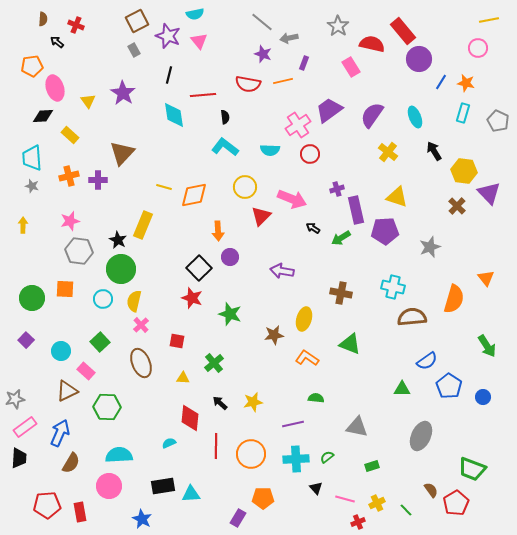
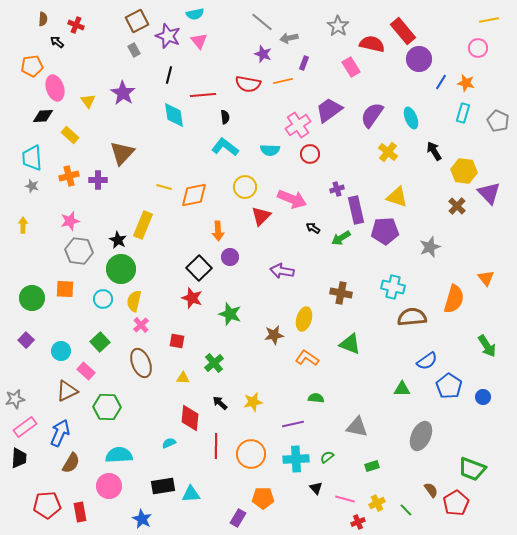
cyan ellipse at (415, 117): moved 4 px left, 1 px down
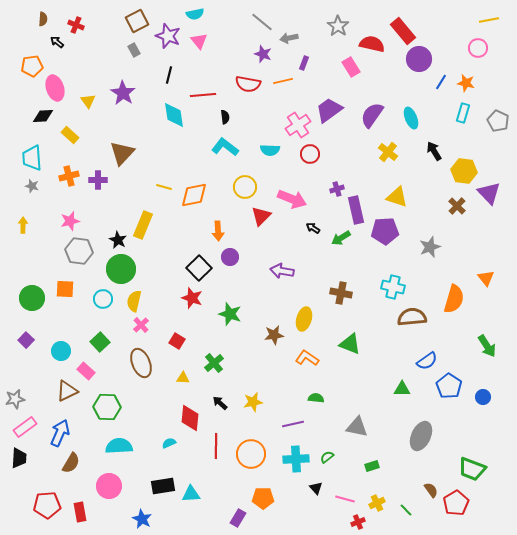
red square at (177, 341): rotated 21 degrees clockwise
cyan semicircle at (119, 455): moved 9 px up
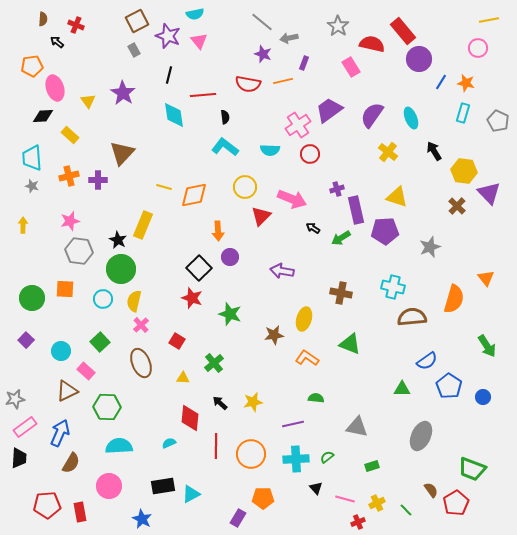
cyan triangle at (191, 494): rotated 24 degrees counterclockwise
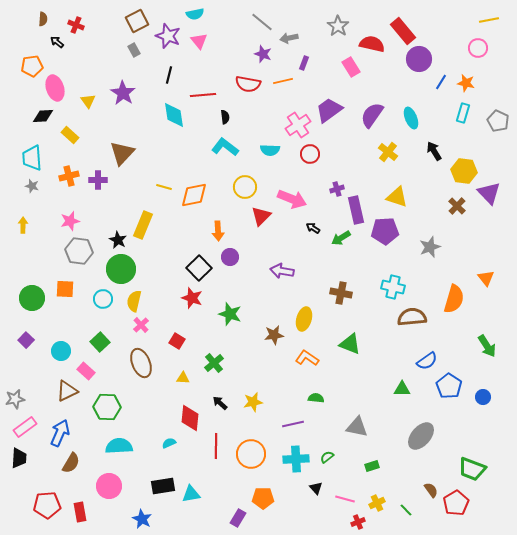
gray ellipse at (421, 436): rotated 16 degrees clockwise
cyan triangle at (191, 494): rotated 18 degrees clockwise
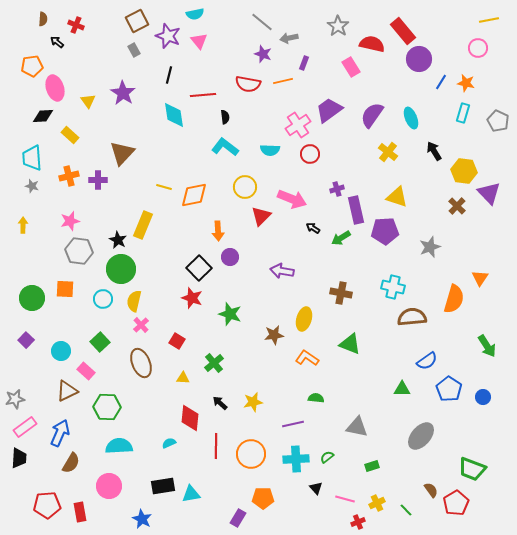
orange triangle at (486, 278): moved 6 px left; rotated 12 degrees clockwise
blue pentagon at (449, 386): moved 3 px down
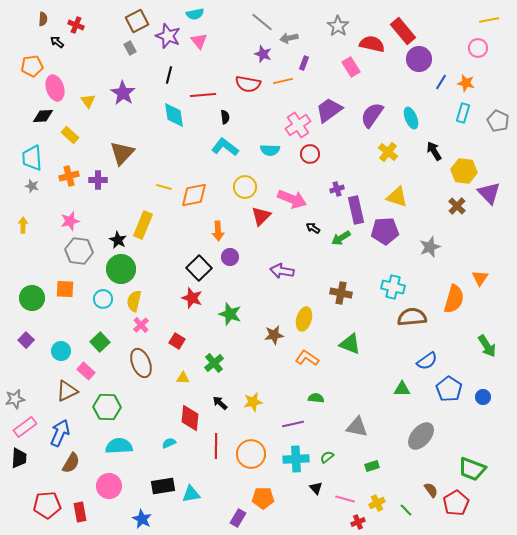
gray rectangle at (134, 50): moved 4 px left, 2 px up
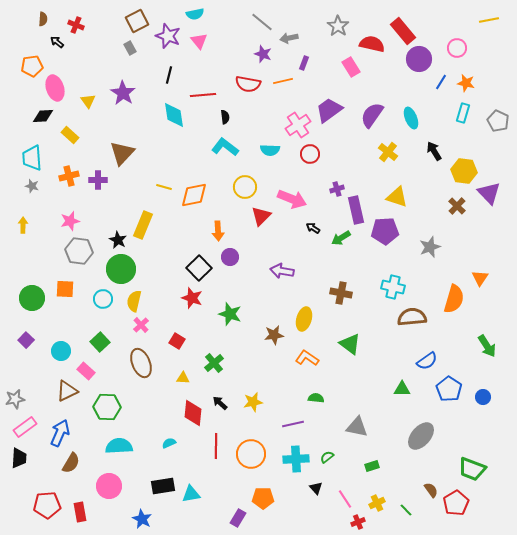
pink circle at (478, 48): moved 21 px left
green triangle at (350, 344): rotated 15 degrees clockwise
red diamond at (190, 418): moved 3 px right, 5 px up
pink line at (345, 499): rotated 42 degrees clockwise
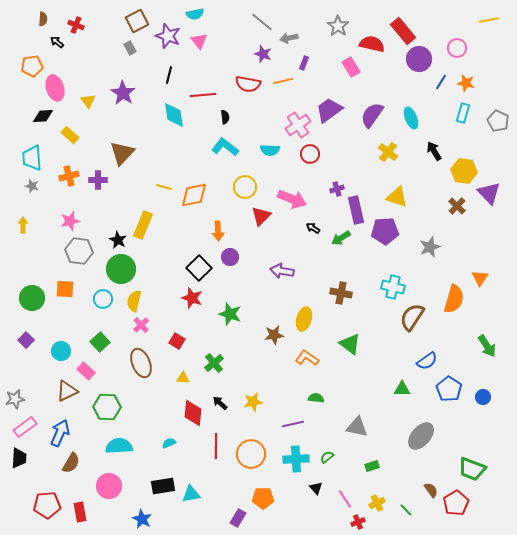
brown semicircle at (412, 317): rotated 52 degrees counterclockwise
